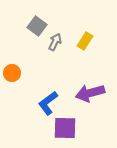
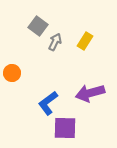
gray square: moved 1 px right
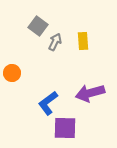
yellow rectangle: moved 2 px left; rotated 36 degrees counterclockwise
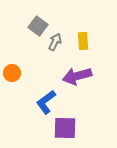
purple arrow: moved 13 px left, 17 px up
blue L-shape: moved 2 px left, 1 px up
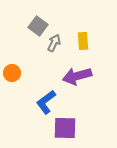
gray arrow: moved 1 px left, 1 px down
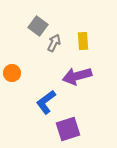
purple square: moved 3 px right, 1 px down; rotated 20 degrees counterclockwise
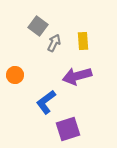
orange circle: moved 3 px right, 2 px down
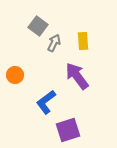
purple arrow: rotated 68 degrees clockwise
purple square: moved 1 px down
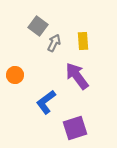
purple square: moved 7 px right, 2 px up
